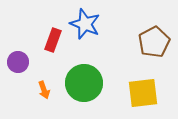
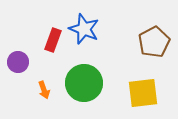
blue star: moved 1 px left, 5 px down
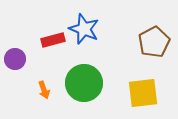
red rectangle: rotated 55 degrees clockwise
purple circle: moved 3 px left, 3 px up
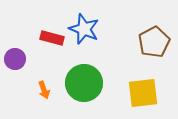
red rectangle: moved 1 px left, 2 px up; rotated 30 degrees clockwise
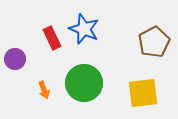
red rectangle: rotated 50 degrees clockwise
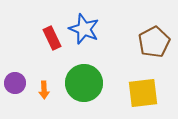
purple circle: moved 24 px down
orange arrow: rotated 18 degrees clockwise
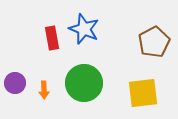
red rectangle: rotated 15 degrees clockwise
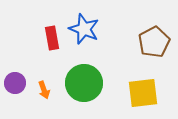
orange arrow: rotated 18 degrees counterclockwise
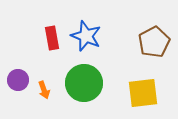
blue star: moved 2 px right, 7 px down
purple circle: moved 3 px right, 3 px up
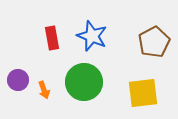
blue star: moved 6 px right
green circle: moved 1 px up
